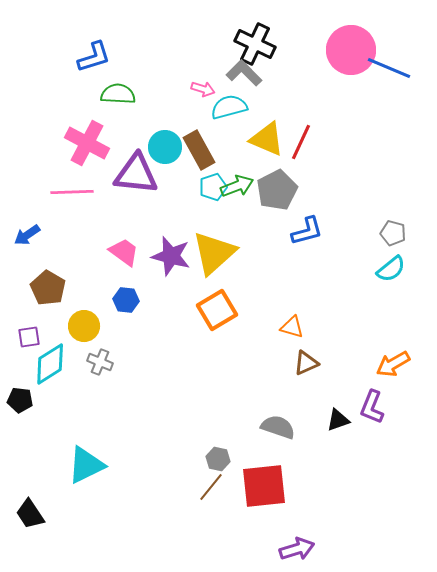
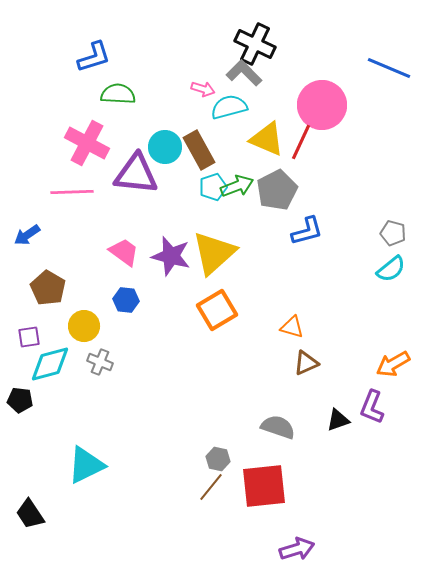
pink circle at (351, 50): moved 29 px left, 55 px down
cyan diamond at (50, 364): rotated 18 degrees clockwise
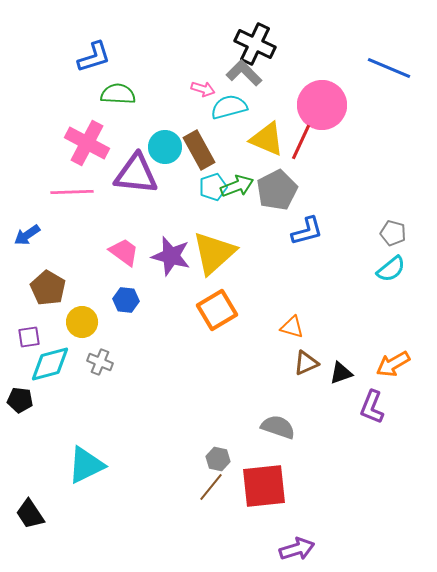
yellow circle at (84, 326): moved 2 px left, 4 px up
black triangle at (338, 420): moved 3 px right, 47 px up
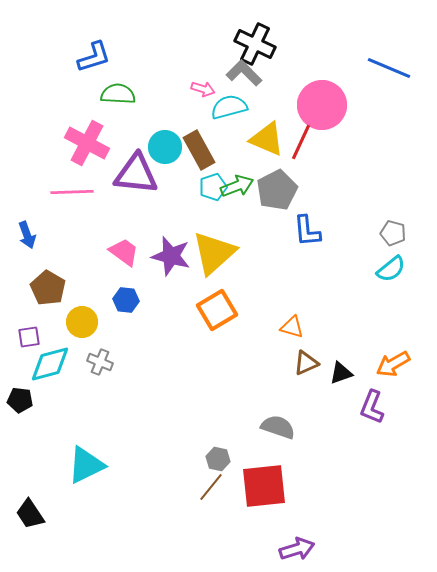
blue L-shape at (307, 231): rotated 100 degrees clockwise
blue arrow at (27, 235): rotated 76 degrees counterclockwise
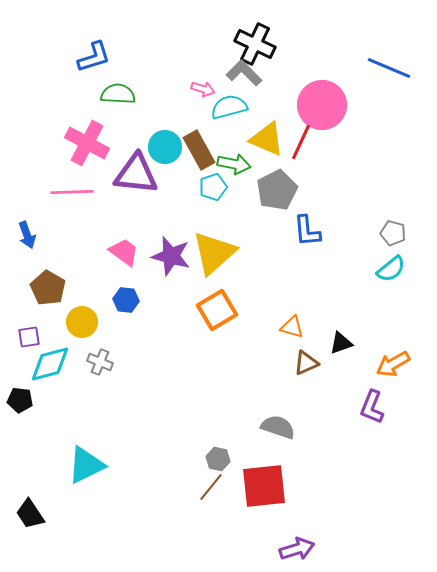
green arrow at (237, 186): moved 3 px left, 22 px up; rotated 32 degrees clockwise
black triangle at (341, 373): moved 30 px up
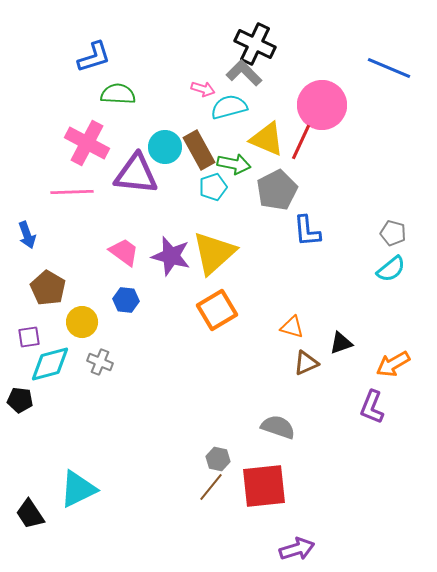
cyan triangle at (86, 465): moved 8 px left, 24 px down
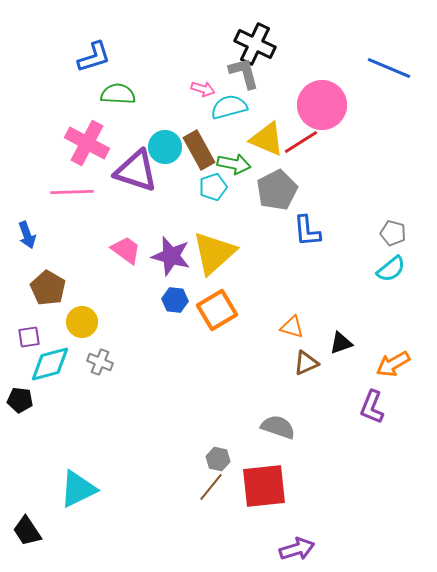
gray L-shape at (244, 73): rotated 30 degrees clockwise
red line at (301, 142): rotated 33 degrees clockwise
purple triangle at (136, 174): moved 3 px up; rotated 12 degrees clockwise
pink trapezoid at (124, 252): moved 2 px right, 2 px up
blue hexagon at (126, 300): moved 49 px right
black trapezoid at (30, 514): moved 3 px left, 17 px down
